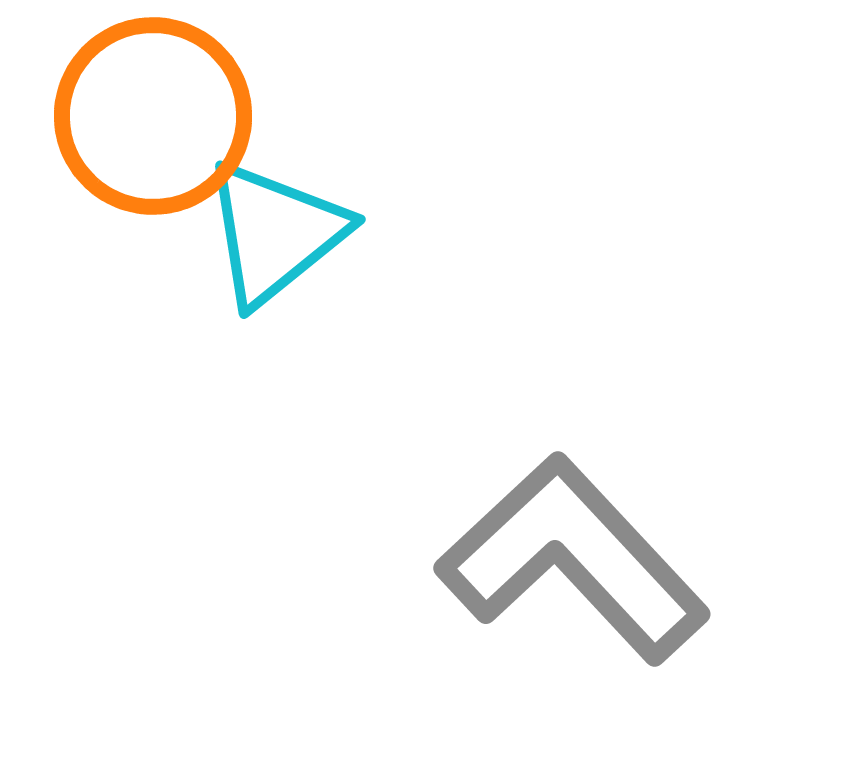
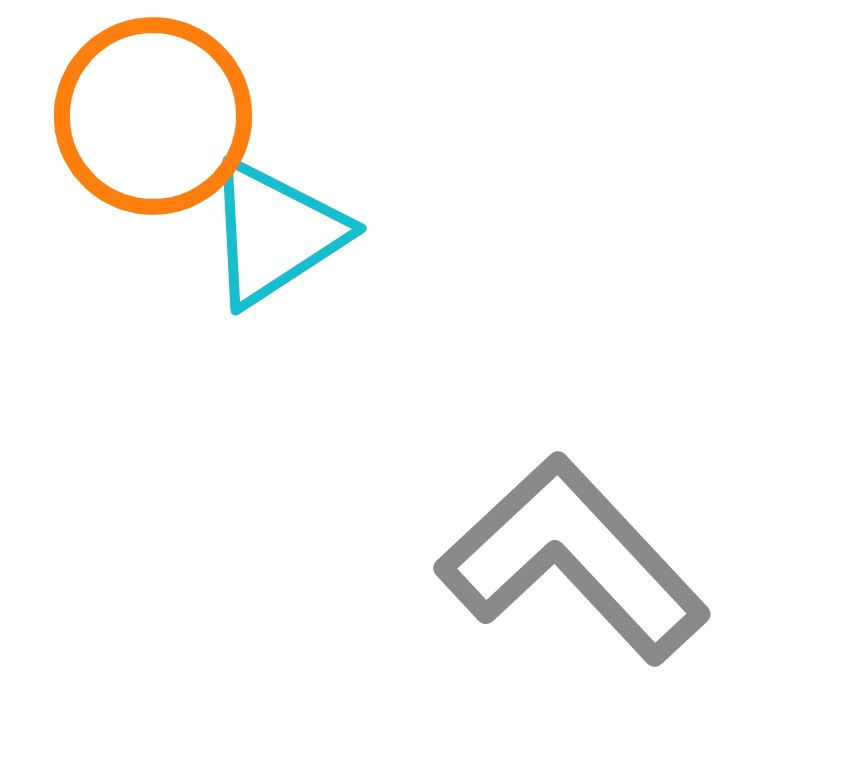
cyan triangle: rotated 6 degrees clockwise
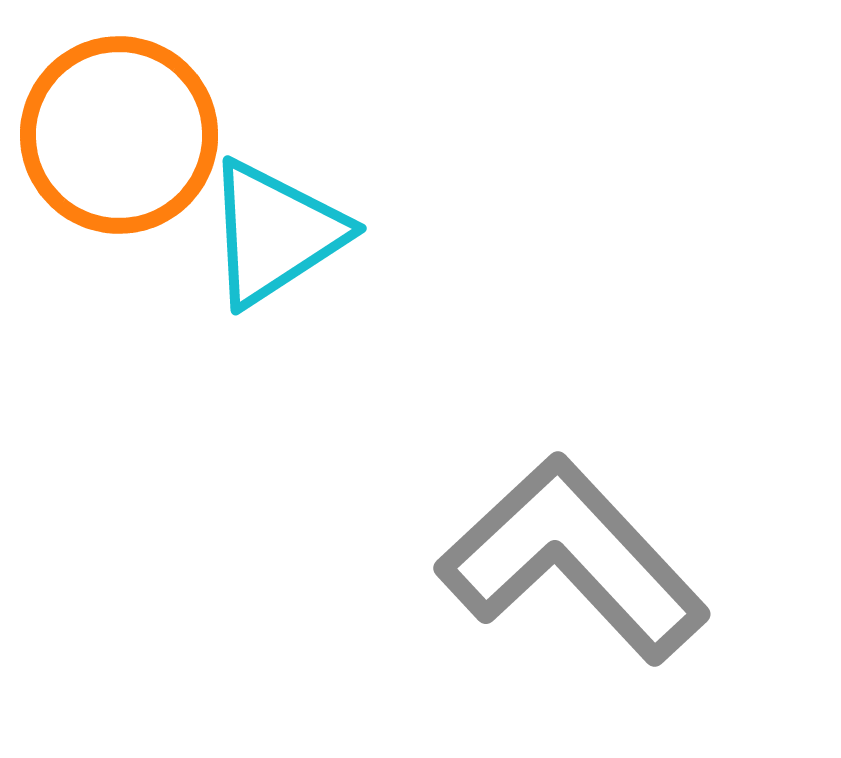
orange circle: moved 34 px left, 19 px down
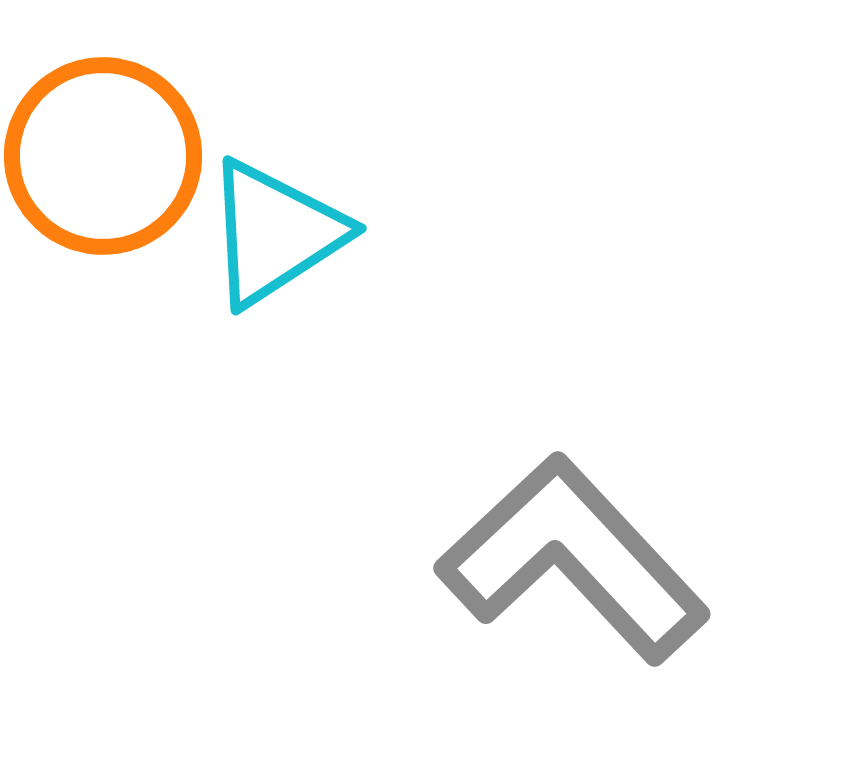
orange circle: moved 16 px left, 21 px down
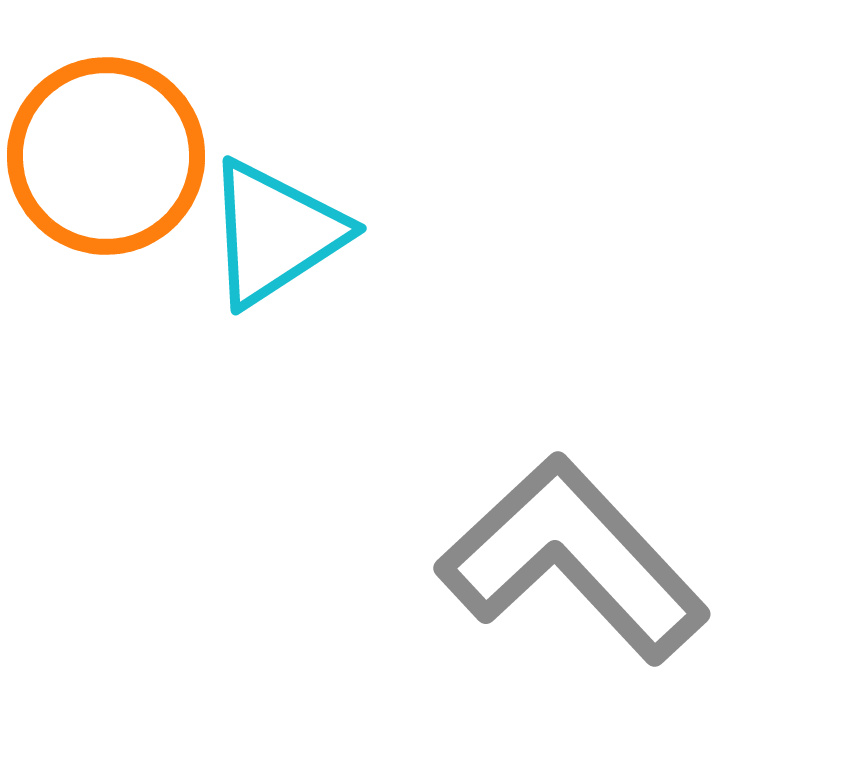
orange circle: moved 3 px right
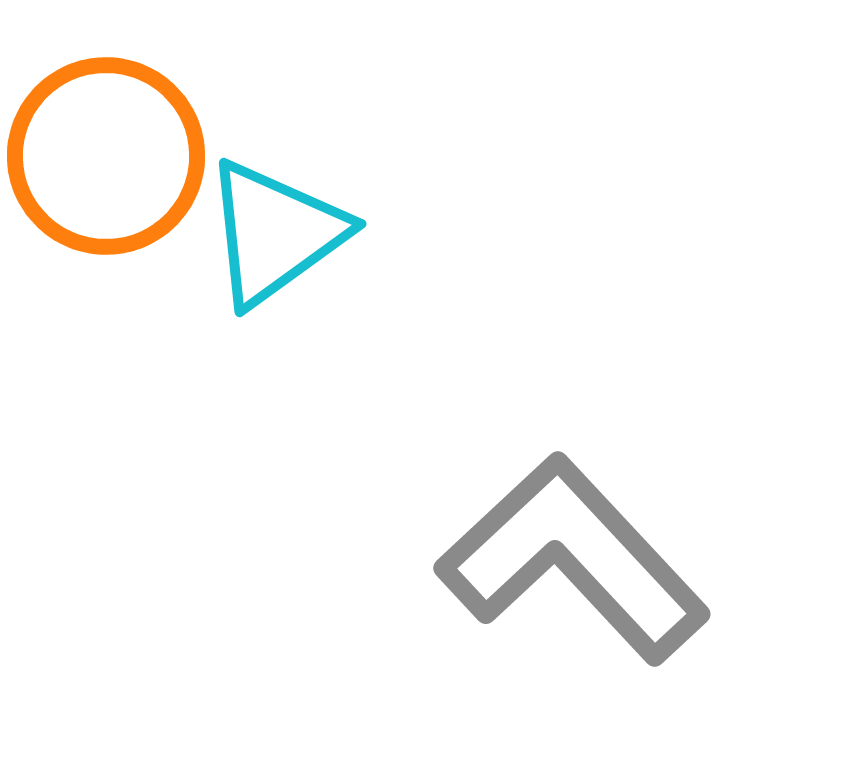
cyan triangle: rotated 3 degrees counterclockwise
